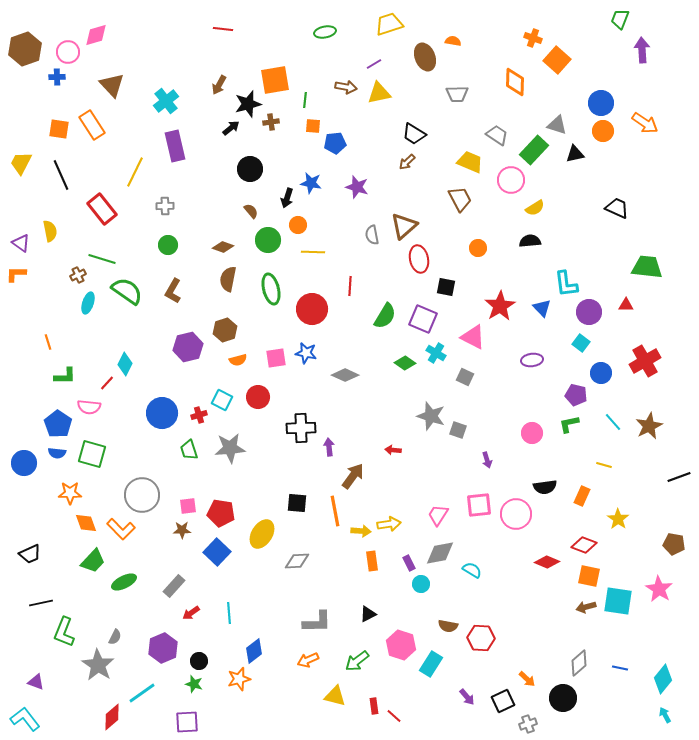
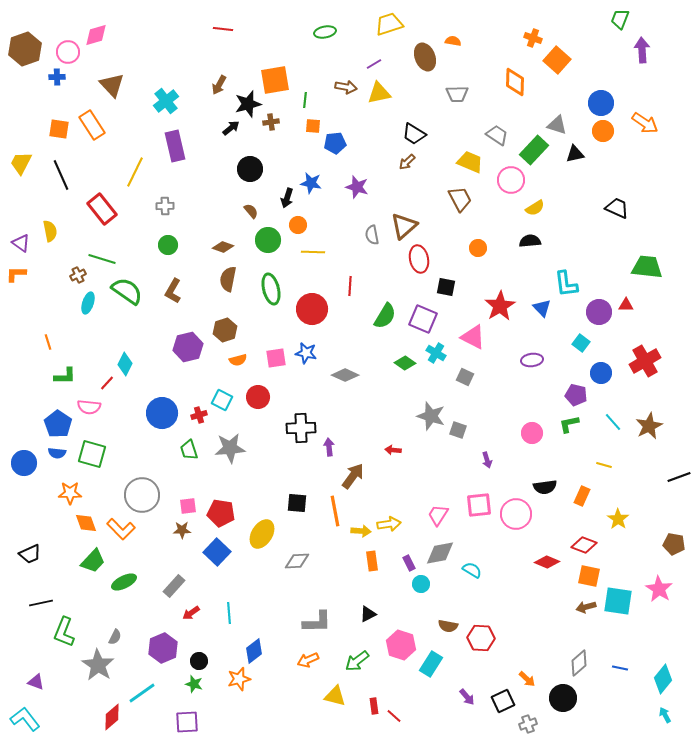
purple circle at (589, 312): moved 10 px right
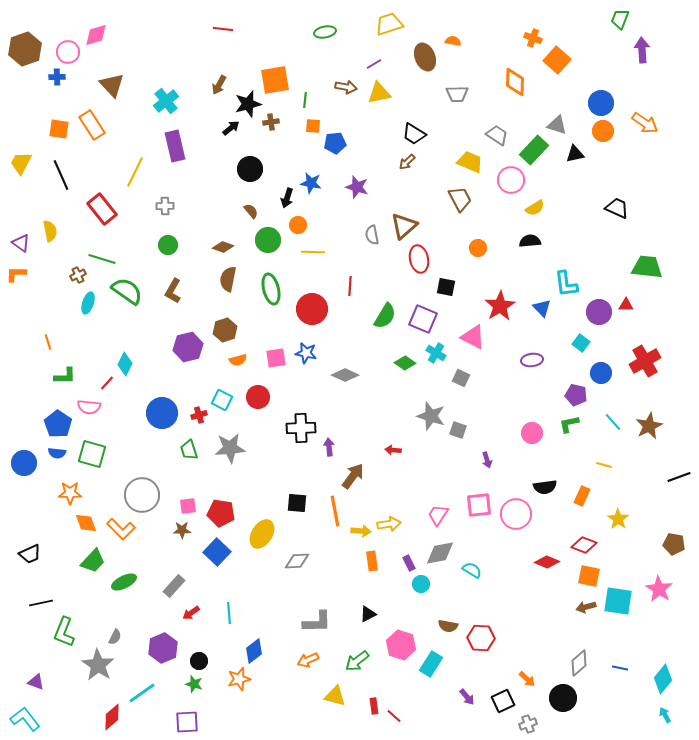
gray square at (465, 377): moved 4 px left, 1 px down
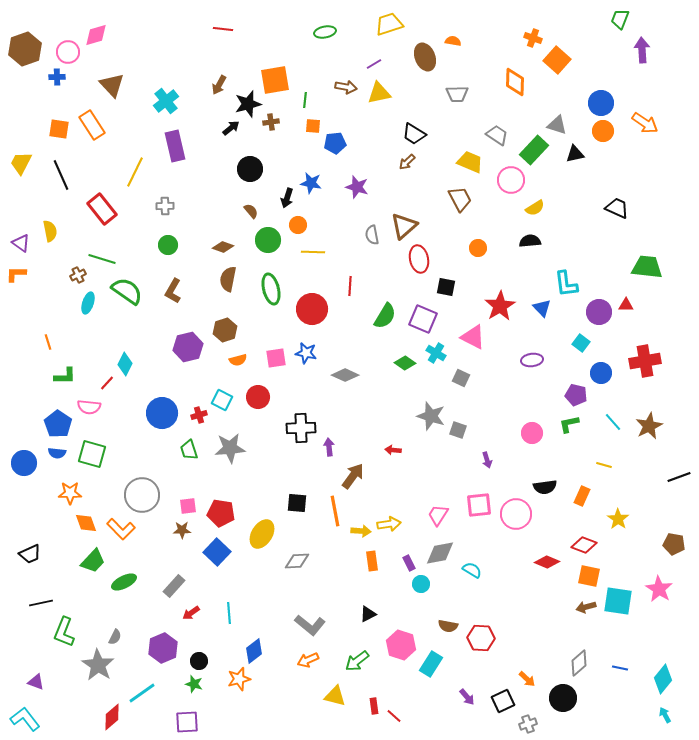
red cross at (645, 361): rotated 20 degrees clockwise
gray L-shape at (317, 622): moved 7 px left, 3 px down; rotated 40 degrees clockwise
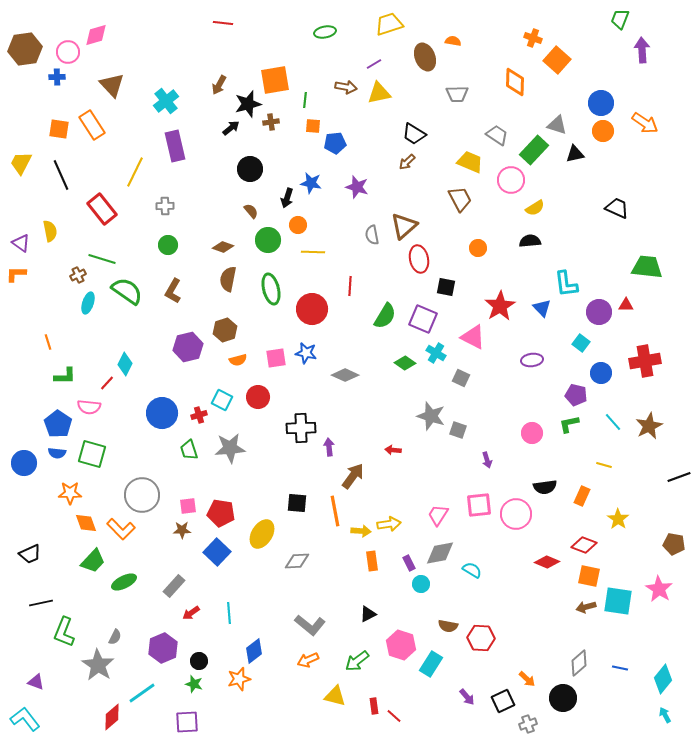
red line at (223, 29): moved 6 px up
brown hexagon at (25, 49): rotated 12 degrees clockwise
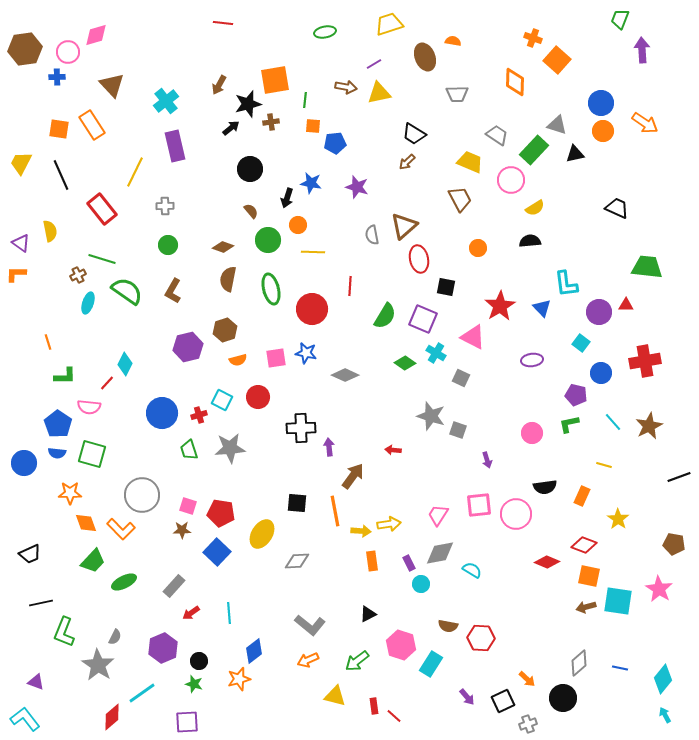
pink square at (188, 506): rotated 24 degrees clockwise
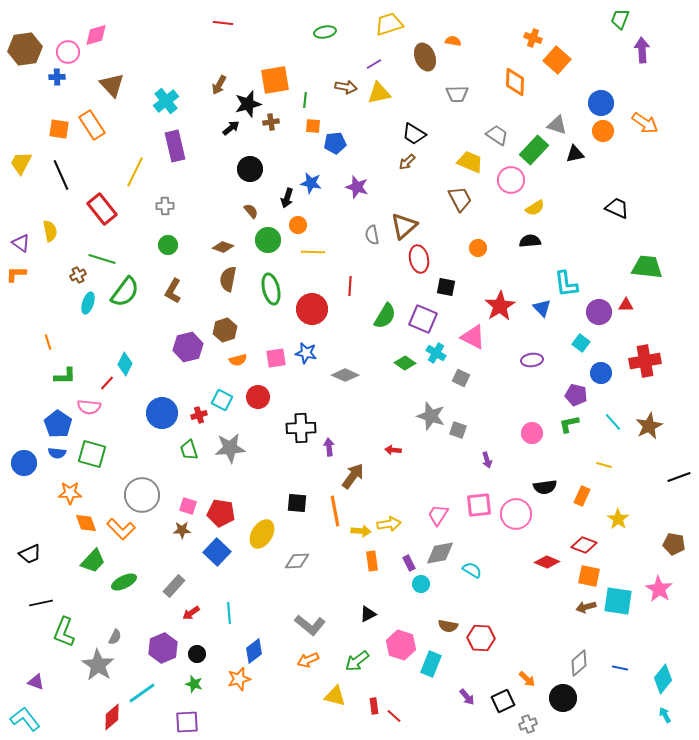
green semicircle at (127, 291): moved 2 px left, 1 px down; rotated 92 degrees clockwise
black circle at (199, 661): moved 2 px left, 7 px up
cyan rectangle at (431, 664): rotated 10 degrees counterclockwise
